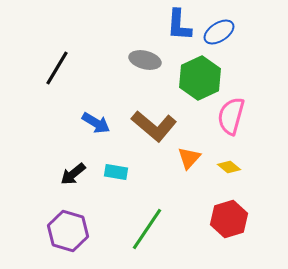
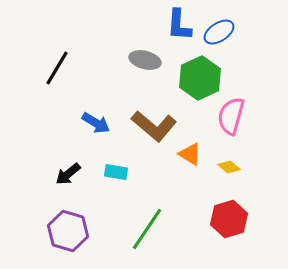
orange triangle: moved 1 px right, 4 px up; rotated 40 degrees counterclockwise
black arrow: moved 5 px left
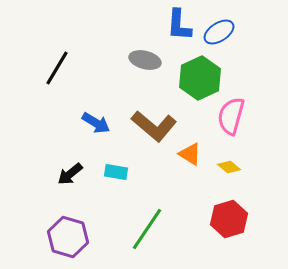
black arrow: moved 2 px right
purple hexagon: moved 6 px down
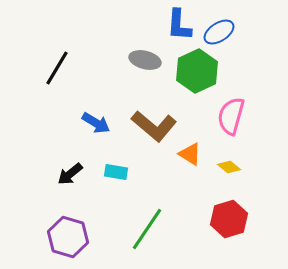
green hexagon: moved 3 px left, 7 px up
